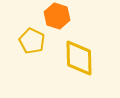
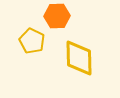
orange hexagon: rotated 20 degrees counterclockwise
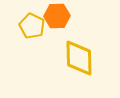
yellow pentagon: moved 15 px up
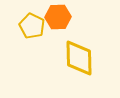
orange hexagon: moved 1 px right, 1 px down
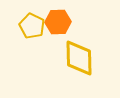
orange hexagon: moved 5 px down
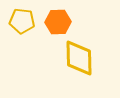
yellow pentagon: moved 10 px left, 5 px up; rotated 20 degrees counterclockwise
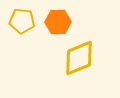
yellow diamond: rotated 69 degrees clockwise
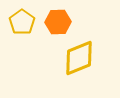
yellow pentagon: moved 1 px down; rotated 30 degrees clockwise
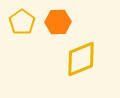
yellow diamond: moved 2 px right, 1 px down
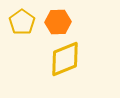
yellow diamond: moved 16 px left
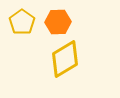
yellow diamond: rotated 9 degrees counterclockwise
